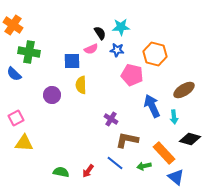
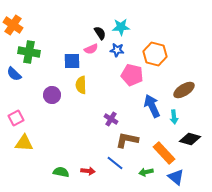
green arrow: moved 2 px right, 6 px down
red arrow: rotated 120 degrees counterclockwise
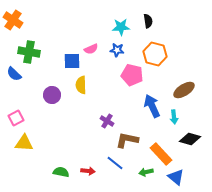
orange cross: moved 5 px up
black semicircle: moved 48 px right, 12 px up; rotated 24 degrees clockwise
purple cross: moved 4 px left, 2 px down
orange rectangle: moved 3 px left, 1 px down
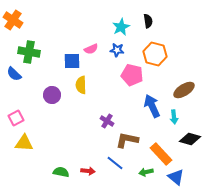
cyan star: rotated 24 degrees counterclockwise
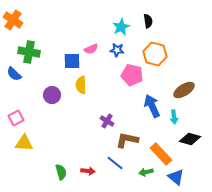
green semicircle: rotated 63 degrees clockwise
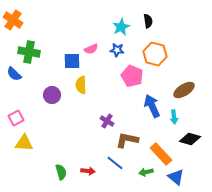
pink pentagon: moved 1 px down; rotated 10 degrees clockwise
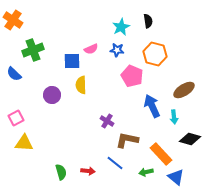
green cross: moved 4 px right, 2 px up; rotated 30 degrees counterclockwise
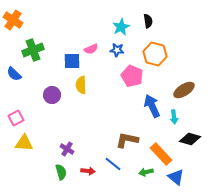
purple cross: moved 40 px left, 28 px down
blue line: moved 2 px left, 1 px down
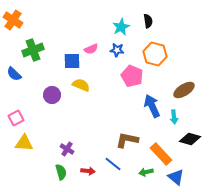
yellow semicircle: rotated 114 degrees clockwise
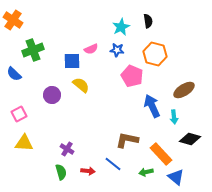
yellow semicircle: rotated 18 degrees clockwise
pink square: moved 3 px right, 4 px up
